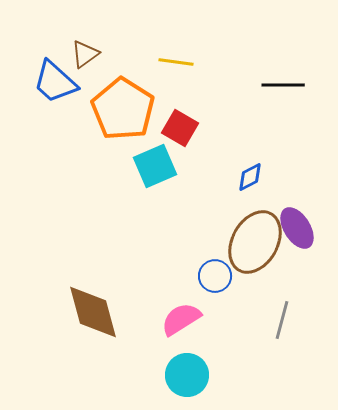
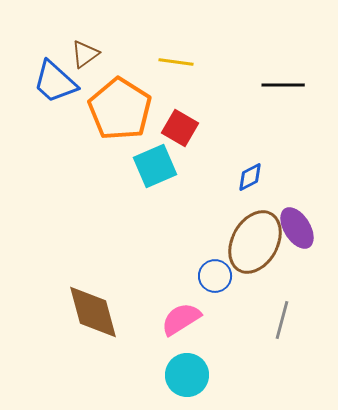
orange pentagon: moved 3 px left
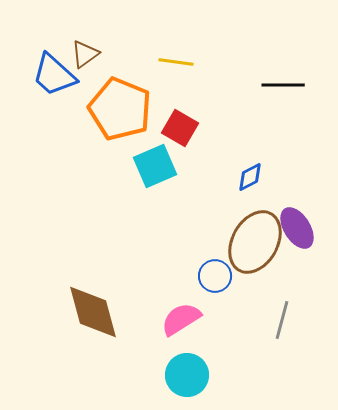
blue trapezoid: moved 1 px left, 7 px up
orange pentagon: rotated 10 degrees counterclockwise
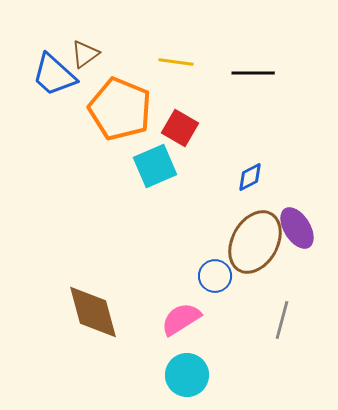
black line: moved 30 px left, 12 px up
